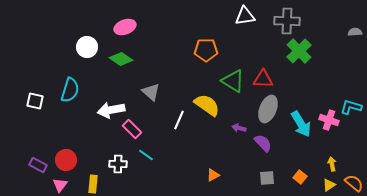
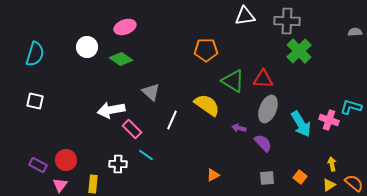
cyan semicircle: moved 35 px left, 36 px up
white line: moved 7 px left
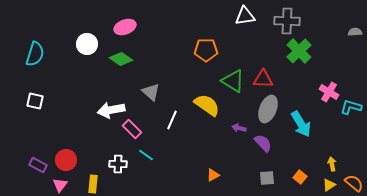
white circle: moved 3 px up
pink cross: moved 28 px up; rotated 12 degrees clockwise
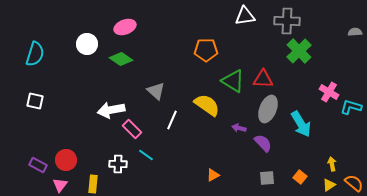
gray triangle: moved 5 px right, 1 px up
